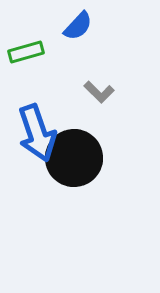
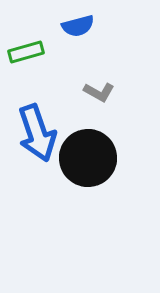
blue semicircle: rotated 32 degrees clockwise
gray L-shape: rotated 16 degrees counterclockwise
black circle: moved 14 px right
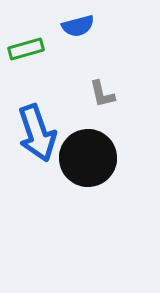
green rectangle: moved 3 px up
gray L-shape: moved 3 px right, 2 px down; rotated 48 degrees clockwise
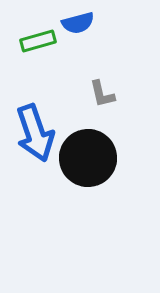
blue semicircle: moved 3 px up
green rectangle: moved 12 px right, 8 px up
blue arrow: moved 2 px left
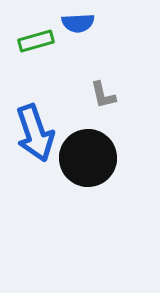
blue semicircle: rotated 12 degrees clockwise
green rectangle: moved 2 px left
gray L-shape: moved 1 px right, 1 px down
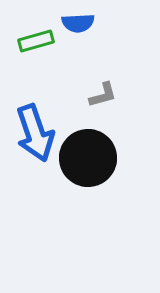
gray L-shape: rotated 92 degrees counterclockwise
